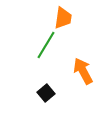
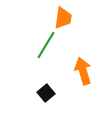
orange arrow: rotated 12 degrees clockwise
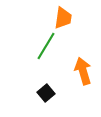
green line: moved 1 px down
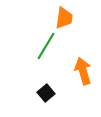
orange trapezoid: moved 1 px right
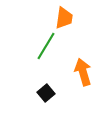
orange arrow: moved 1 px down
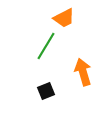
orange trapezoid: rotated 55 degrees clockwise
black square: moved 2 px up; rotated 18 degrees clockwise
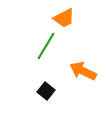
orange arrow: moved 1 px up; rotated 48 degrees counterclockwise
black square: rotated 30 degrees counterclockwise
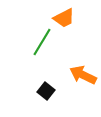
green line: moved 4 px left, 4 px up
orange arrow: moved 4 px down
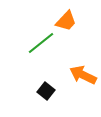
orange trapezoid: moved 2 px right, 3 px down; rotated 20 degrees counterclockwise
green line: moved 1 px left, 1 px down; rotated 20 degrees clockwise
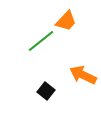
green line: moved 2 px up
